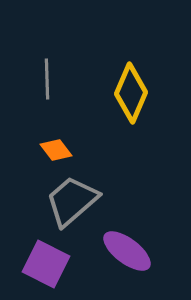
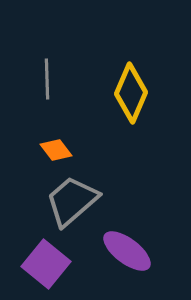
purple square: rotated 12 degrees clockwise
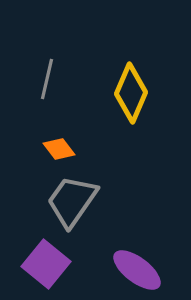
gray line: rotated 15 degrees clockwise
orange diamond: moved 3 px right, 1 px up
gray trapezoid: rotated 14 degrees counterclockwise
purple ellipse: moved 10 px right, 19 px down
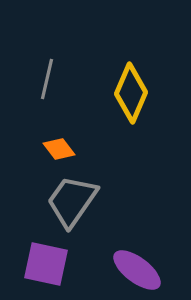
purple square: rotated 27 degrees counterclockwise
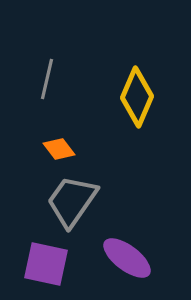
yellow diamond: moved 6 px right, 4 px down
purple ellipse: moved 10 px left, 12 px up
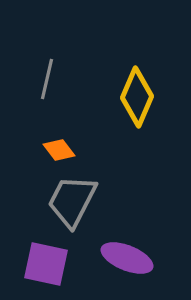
orange diamond: moved 1 px down
gray trapezoid: rotated 8 degrees counterclockwise
purple ellipse: rotated 15 degrees counterclockwise
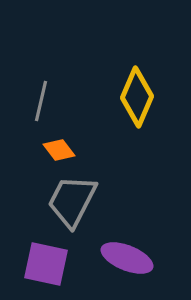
gray line: moved 6 px left, 22 px down
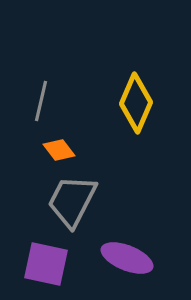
yellow diamond: moved 1 px left, 6 px down
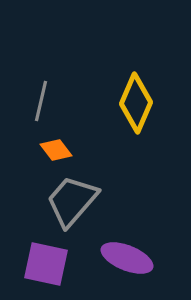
orange diamond: moved 3 px left
gray trapezoid: rotated 14 degrees clockwise
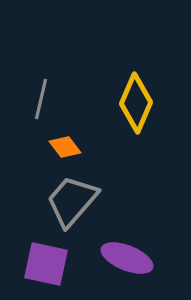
gray line: moved 2 px up
orange diamond: moved 9 px right, 3 px up
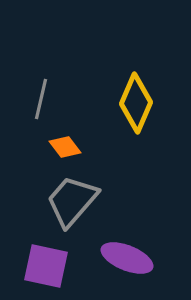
purple square: moved 2 px down
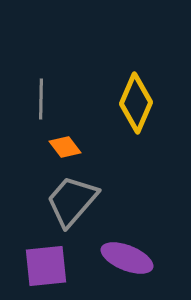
gray line: rotated 12 degrees counterclockwise
purple square: rotated 18 degrees counterclockwise
